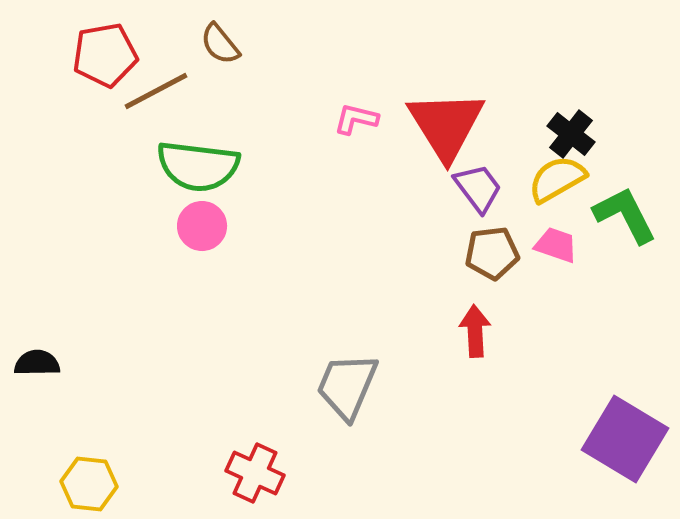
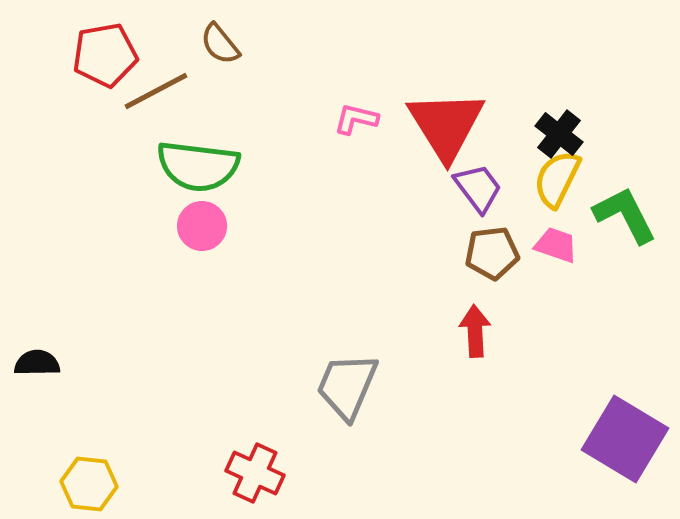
black cross: moved 12 px left
yellow semicircle: rotated 34 degrees counterclockwise
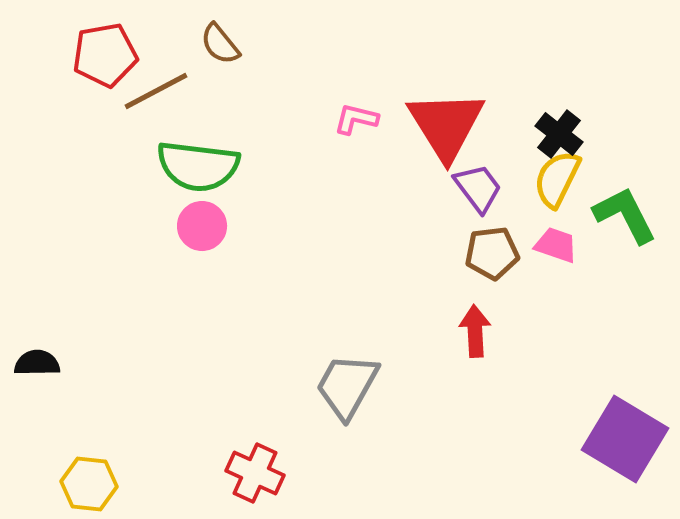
gray trapezoid: rotated 6 degrees clockwise
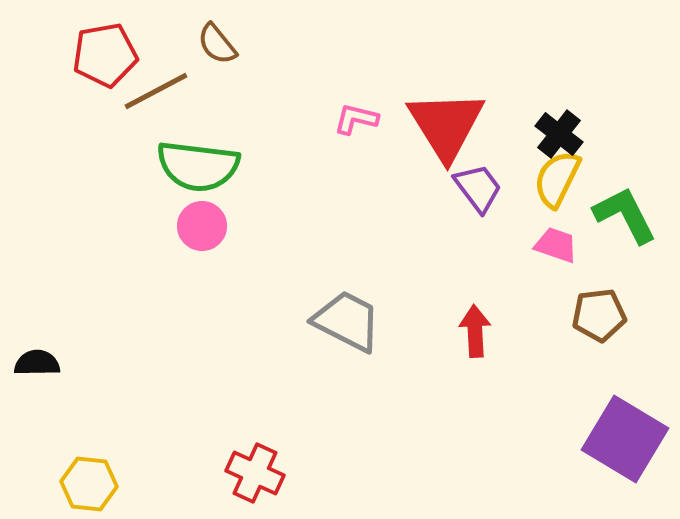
brown semicircle: moved 3 px left
brown pentagon: moved 107 px right, 62 px down
gray trapezoid: moved 65 px up; rotated 88 degrees clockwise
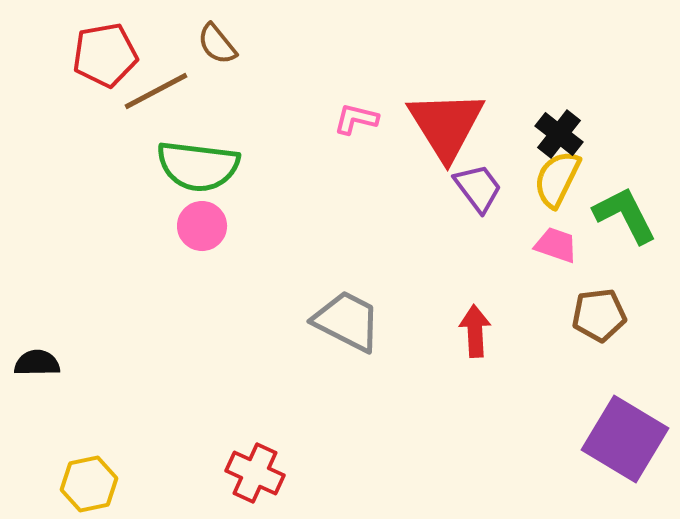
yellow hexagon: rotated 18 degrees counterclockwise
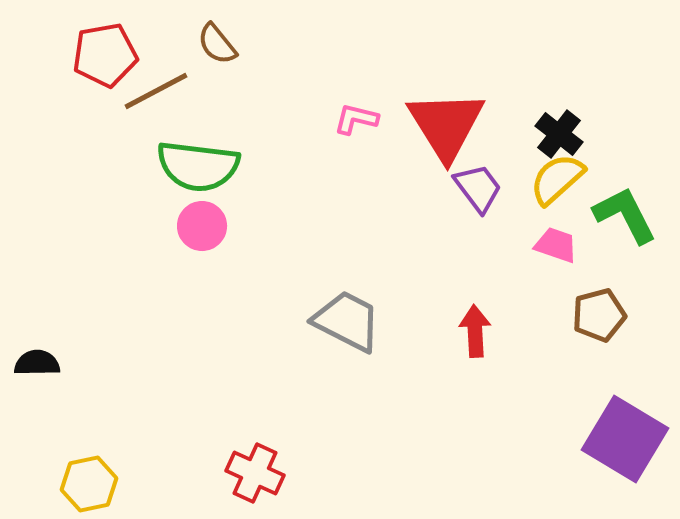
yellow semicircle: rotated 22 degrees clockwise
brown pentagon: rotated 8 degrees counterclockwise
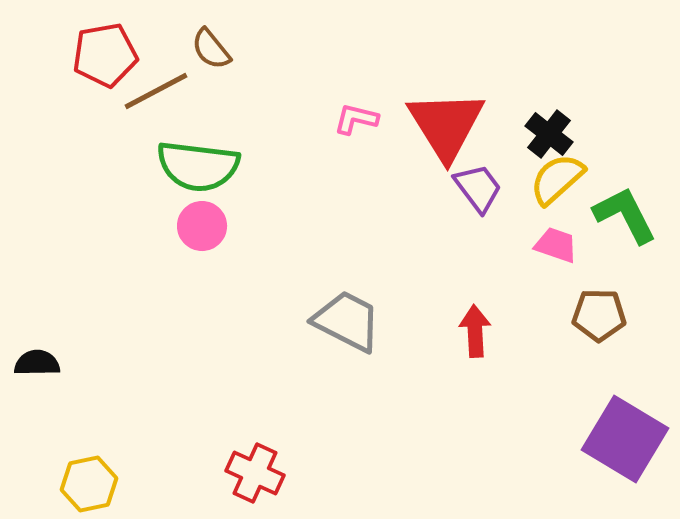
brown semicircle: moved 6 px left, 5 px down
black cross: moved 10 px left
brown pentagon: rotated 16 degrees clockwise
